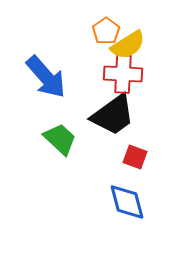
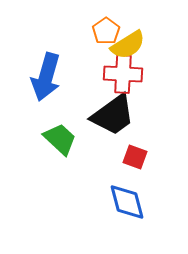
blue arrow: rotated 57 degrees clockwise
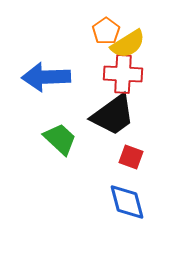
yellow semicircle: moved 1 px up
blue arrow: rotated 72 degrees clockwise
red square: moved 4 px left
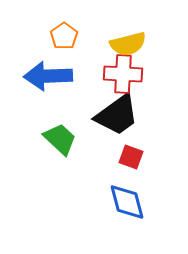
orange pentagon: moved 42 px left, 5 px down
yellow semicircle: rotated 18 degrees clockwise
blue arrow: moved 2 px right, 1 px up
black trapezoid: moved 4 px right
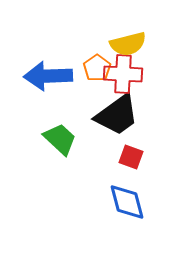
orange pentagon: moved 33 px right, 32 px down
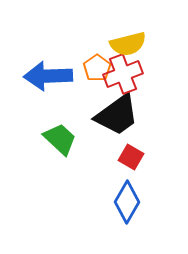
red cross: rotated 24 degrees counterclockwise
red square: rotated 10 degrees clockwise
blue diamond: rotated 45 degrees clockwise
